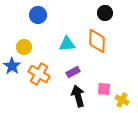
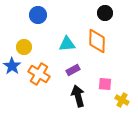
purple rectangle: moved 2 px up
pink square: moved 1 px right, 5 px up
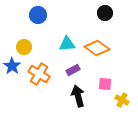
orange diamond: moved 7 px down; rotated 55 degrees counterclockwise
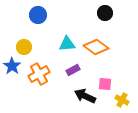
orange diamond: moved 1 px left, 1 px up
orange cross: rotated 30 degrees clockwise
black arrow: moved 7 px right; rotated 50 degrees counterclockwise
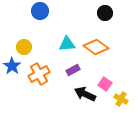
blue circle: moved 2 px right, 4 px up
pink square: rotated 32 degrees clockwise
black arrow: moved 2 px up
yellow cross: moved 1 px left, 1 px up
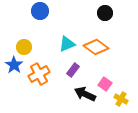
cyan triangle: rotated 18 degrees counterclockwise
blue star: moved 2 px right, 1 px up
purple rectangle: rotated 24 degrees counterclockwise
